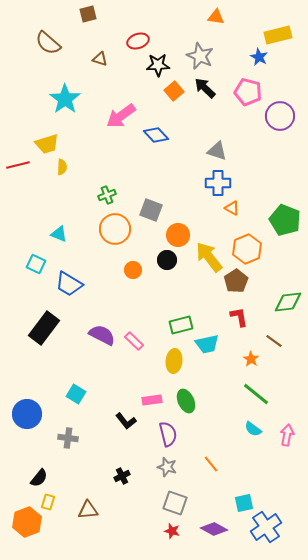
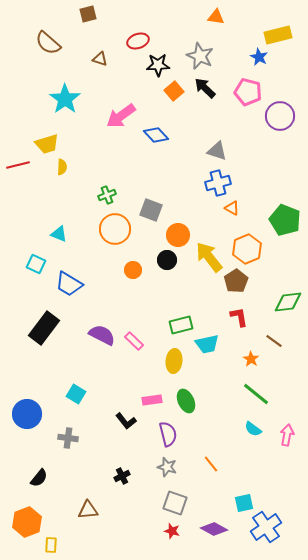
blue cross at (218, 183): rotated 15 degrees counterclockwise
yellow rectangle at (48, 502): moved 3 px right, 43 px down; rotated 14 degrees counterclockwise
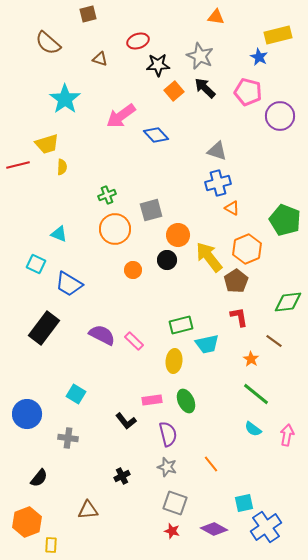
gray square at (151, 210): rotated 35 degrees counterclockwise
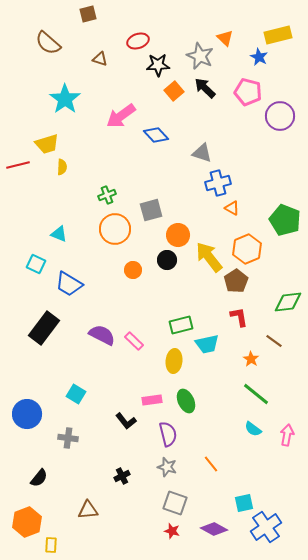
orange triangle at (216, 17): moved 9 px right, 21 px down; rotated 36 degrees clockwise
gray triangle at (217, 151): moved 15 px left, 2 px down
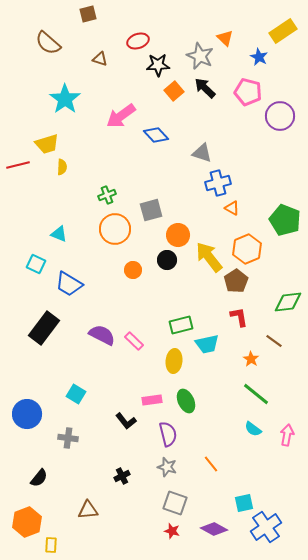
yellow rectangle at (278, 35): moved 5 px right, 4 px up; rotated 20 degrees counterclockwise
